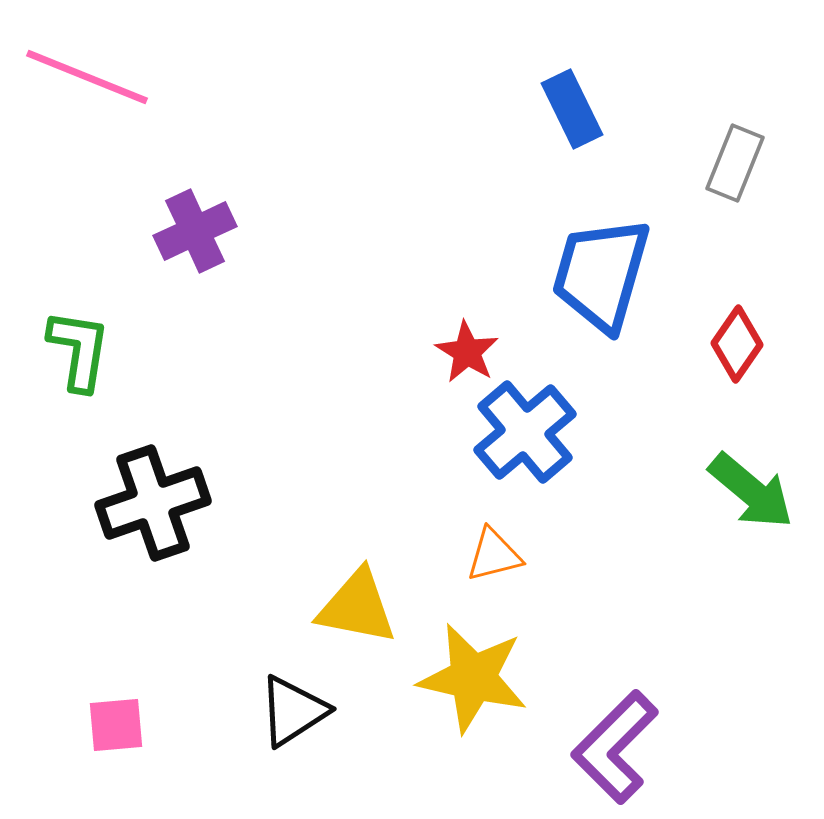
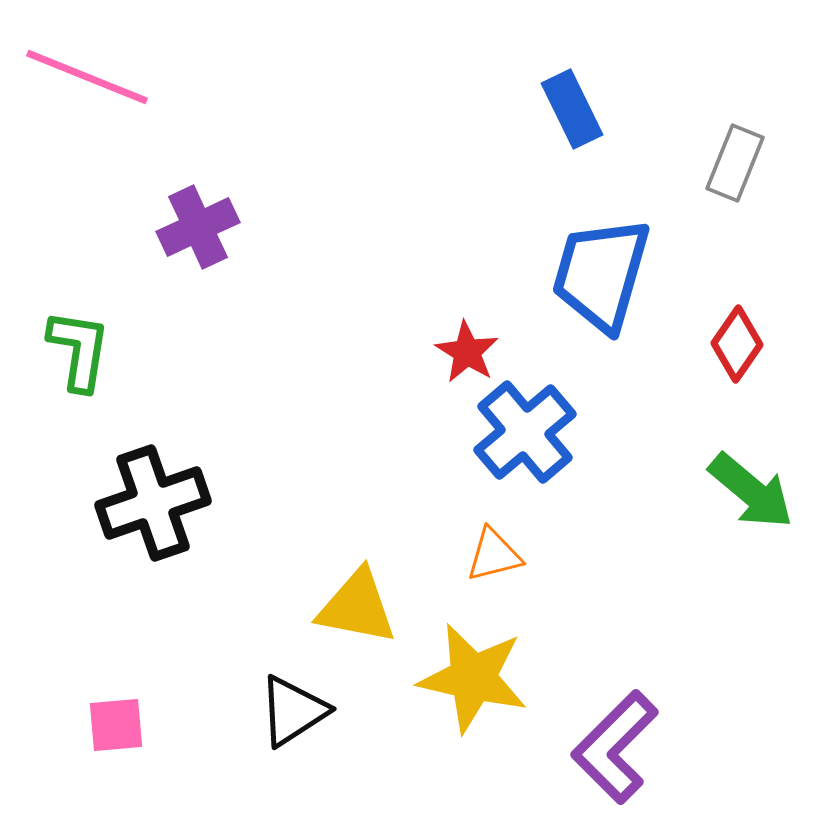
purple cross: moved 3 px right, 4 px up
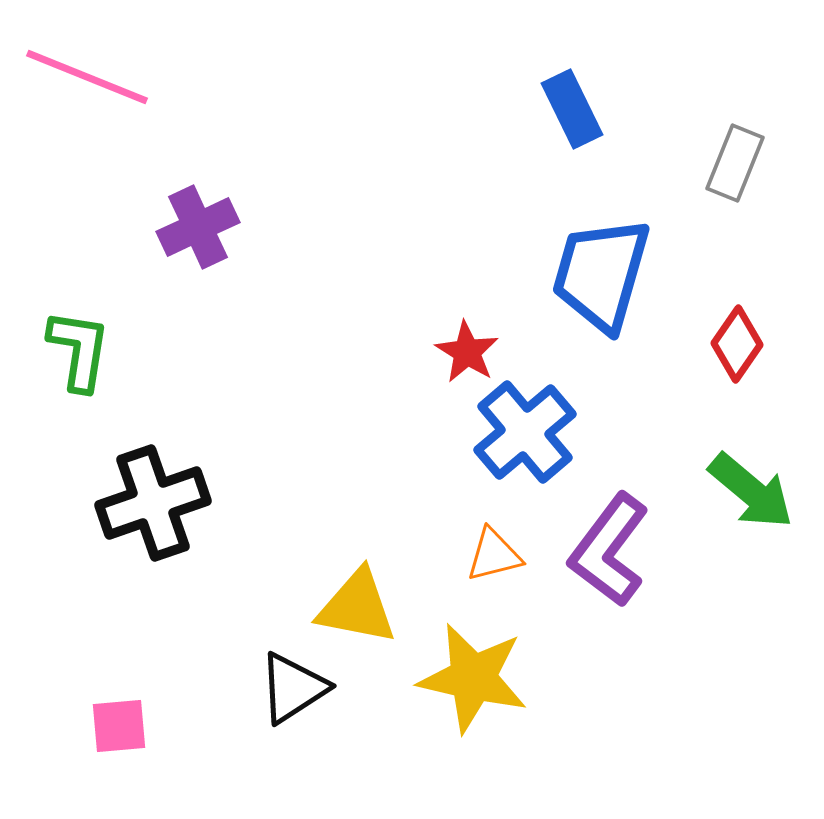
black triangle: moved 23 px up
pink square: moved 3 px right, 1 px down
purple L-shape: moved 6 px left, 197 px up; rotated 8 degrees counterclockwise
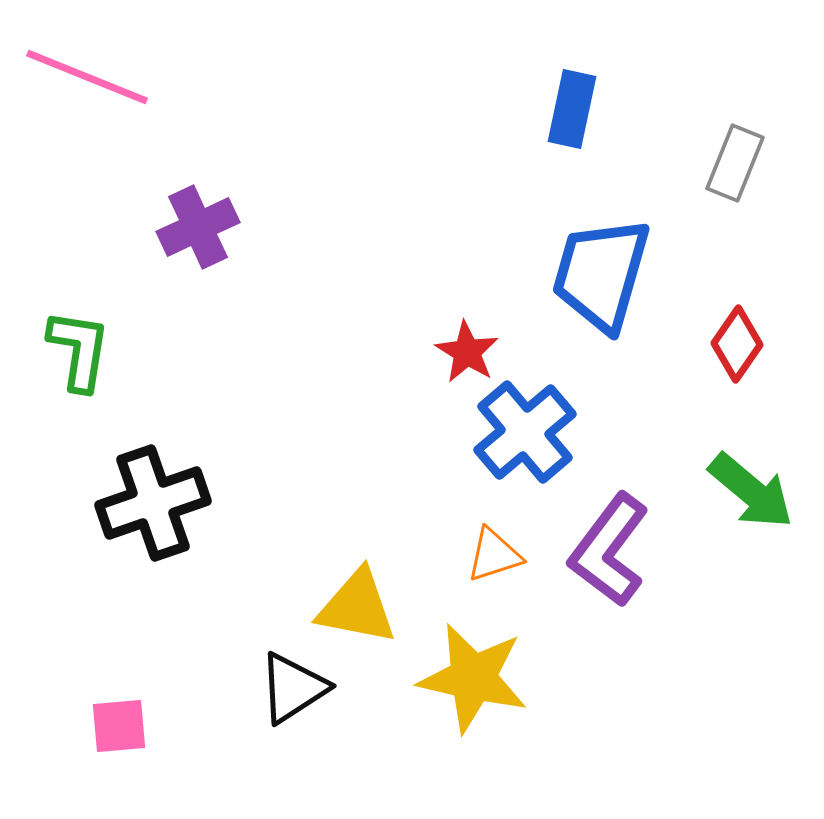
blue rectangle: rotated 38 degrees clockwise
orange triangle: rotated 4 degrees counterclockwise
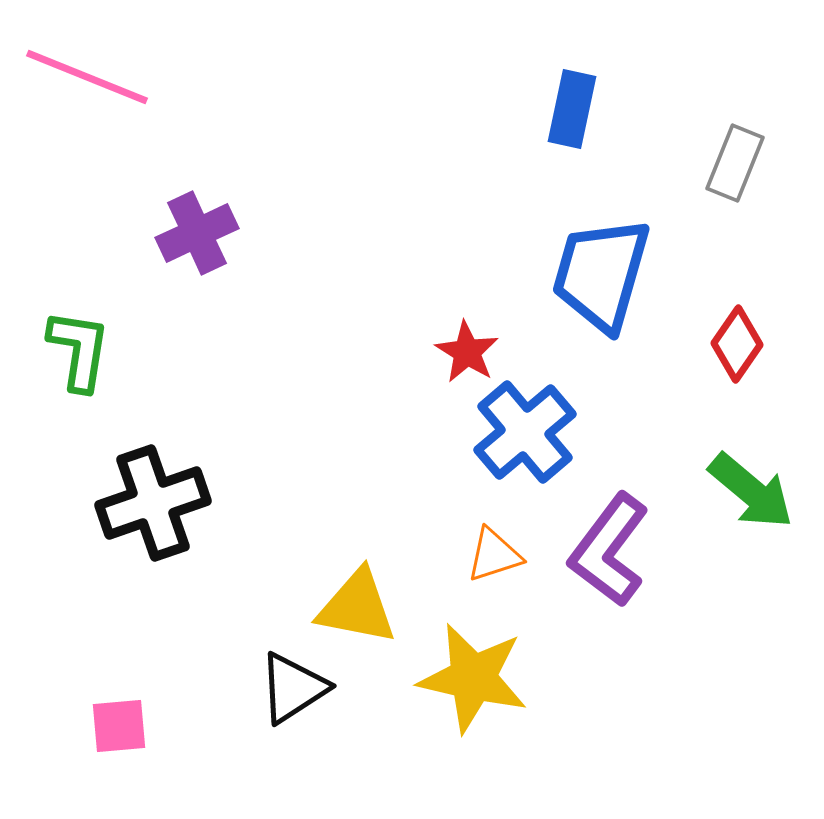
purple cross: moved 1 px left, 6 px down
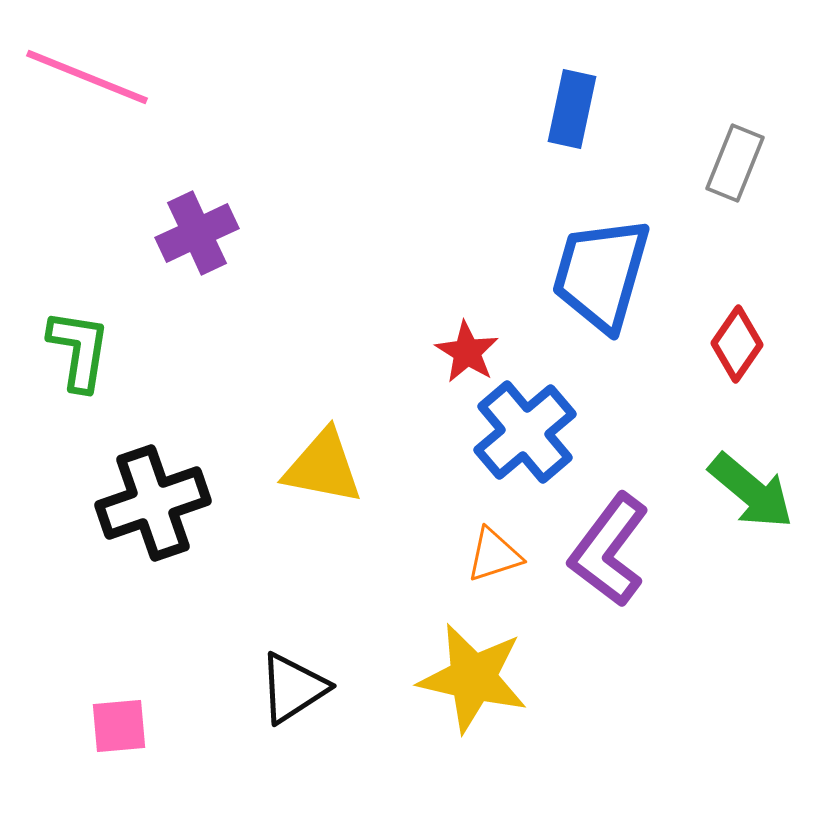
yellow triangle: moved 34 px left, 140 px up
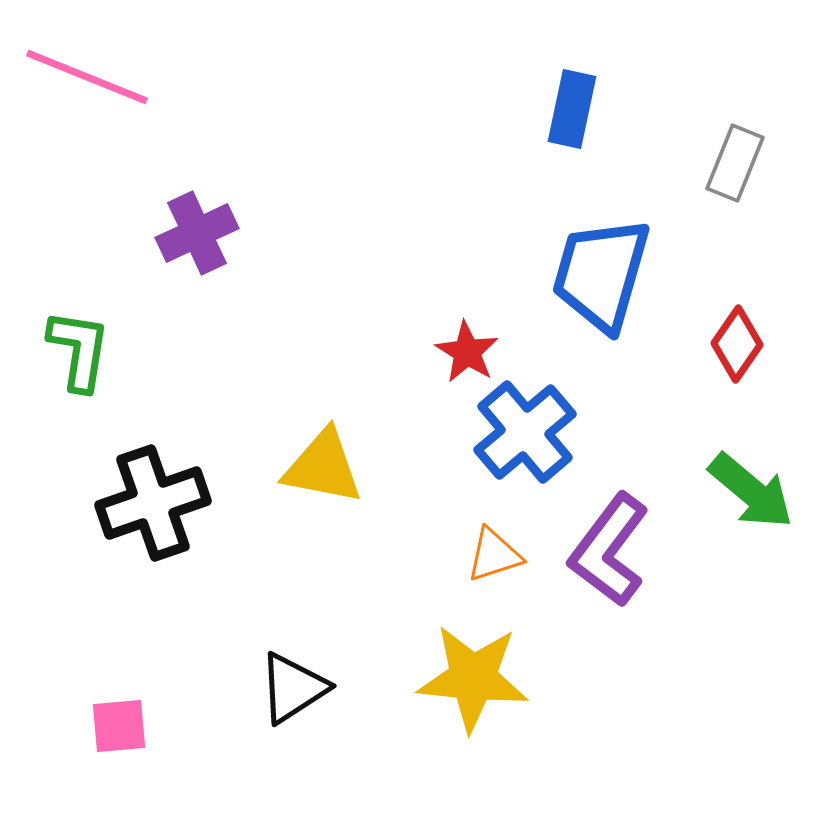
yellow star: rotated 7 degrees counterclockwise
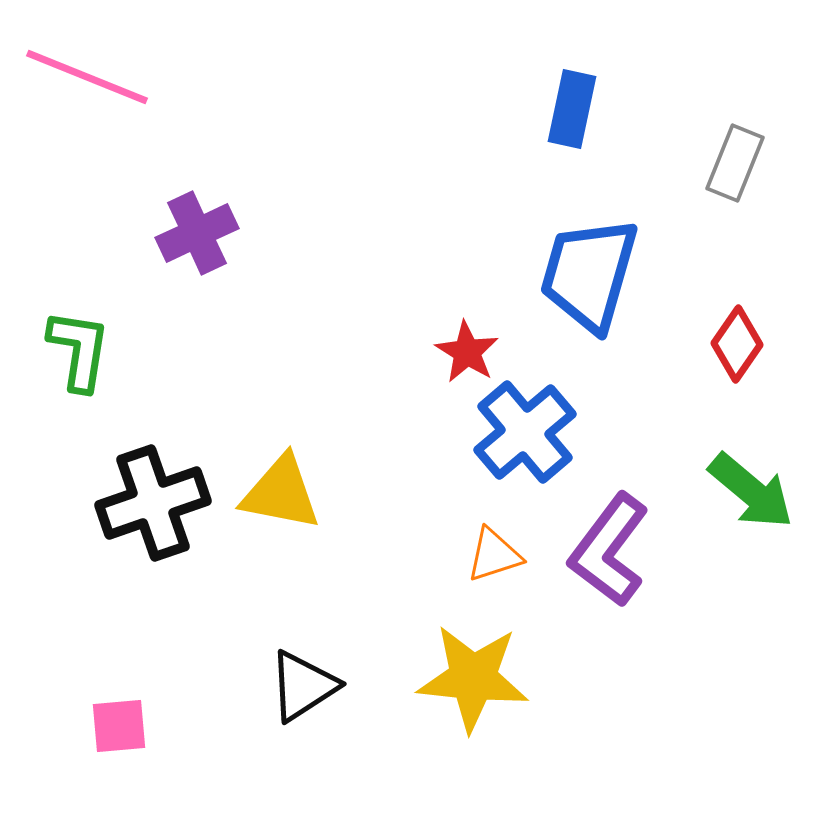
blue trapezoid: moved 12 px left
yellow triangle: moved 42 px left, 26 px down
black triangle: moved 10 px right, 2 px up
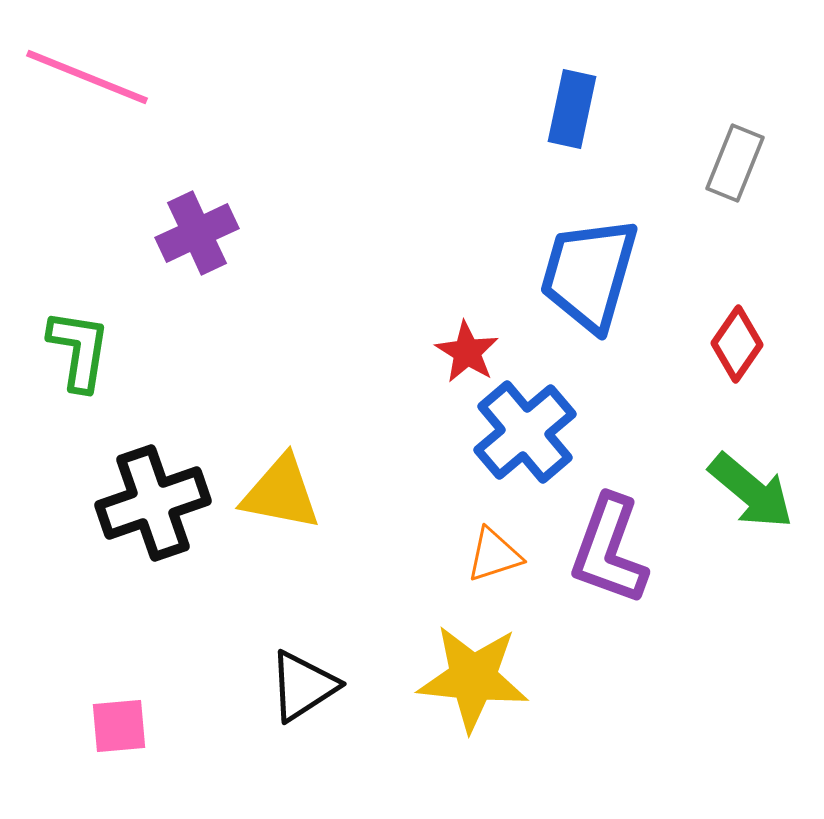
purple L-shape: rotated 17 degrees counterclockwise
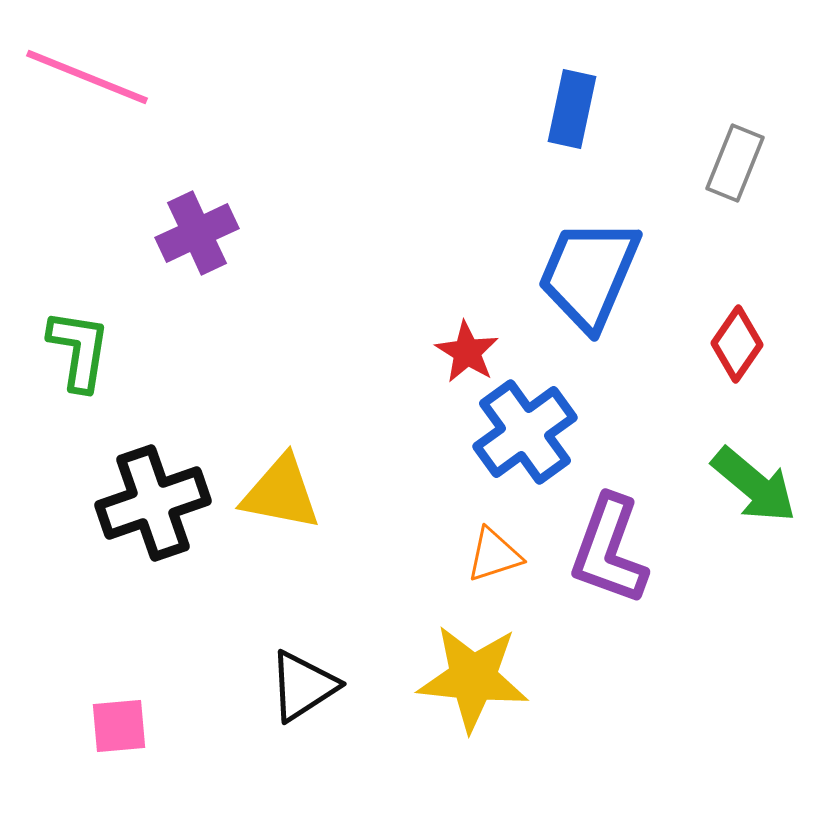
blue trapezoid: rotated 7 degrees clockwise
blue cross: rotated 4 degrees clockwise
green arrow: moved 3 px right, 6 px up
